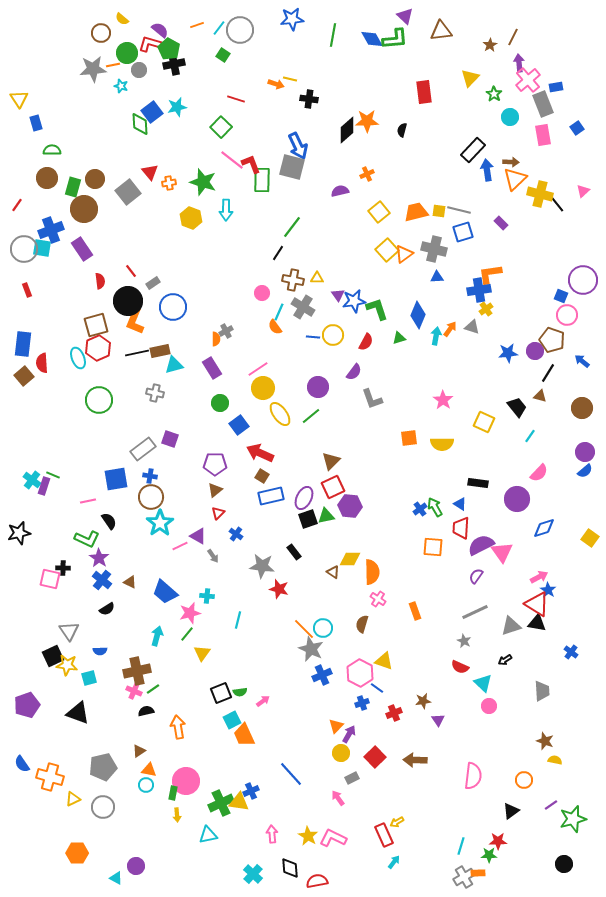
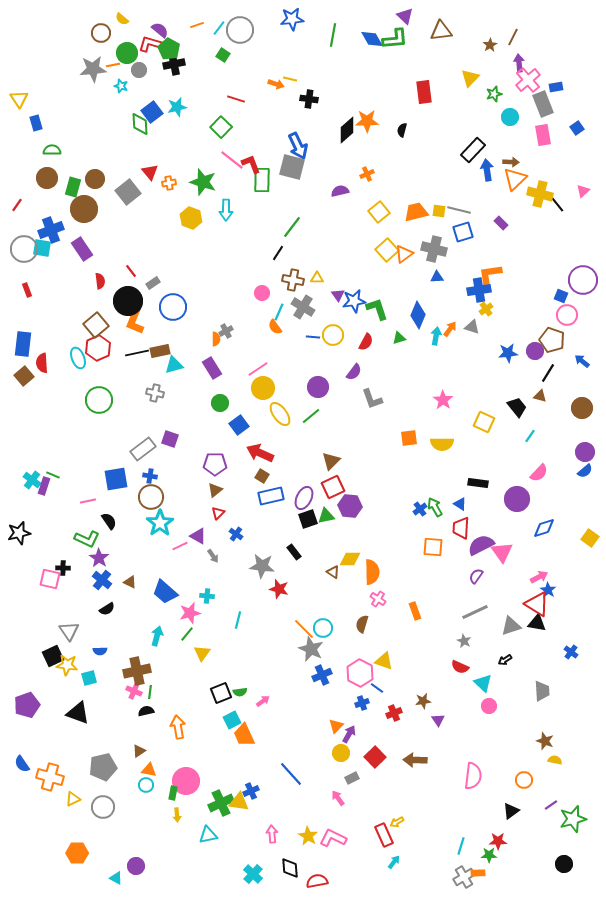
green star at (494, 94): rotated 21 degrees clockwise
brown square at (96, 325): rotated 25 degrees counterclockwise
green line at (153, 689): moved 3 px left, 3 px down; rotated 48 degrees counterclockwise
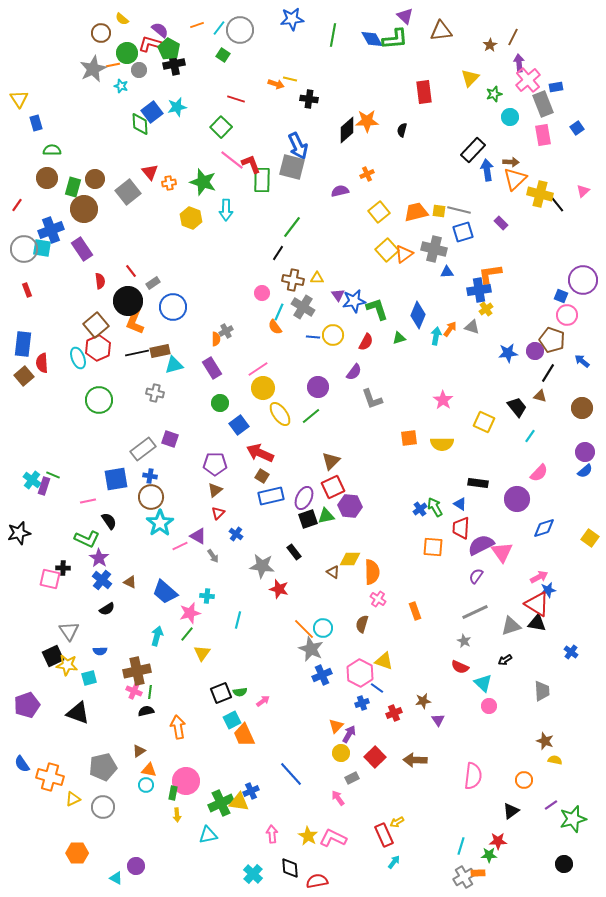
gray star at (93, 69): rotated 20 degrees counterclockwise
blue triangle at (437, 277): moved 10 px right, 5 px up
blue star at (548, 590): rotated 28 degrees clockwise
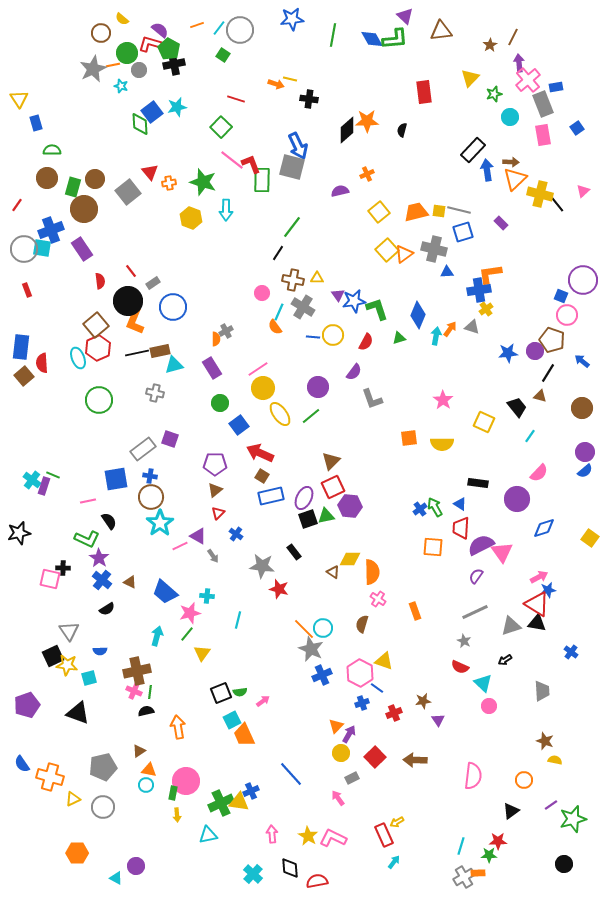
blue rectangle at (23, 344): moved 2 px left, 3 px down
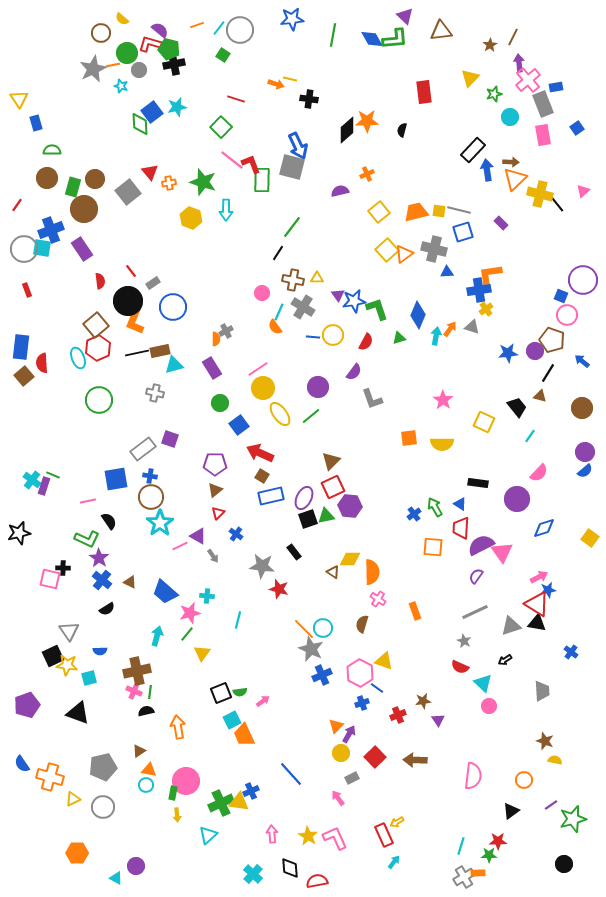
green pentagon at (169, 49): rotated 15 degrees counterclockwise
blue cross at (420, 509): moved 6 px left, 5 px down
red cross at (394, 713): moved 4 px right, 2 px down
cyan triangle at (208, 835): rotated 30 degrees counterclockwise
pink L-shape at (333, 838): moved 2 px right; rotated 40 degrees clockwise
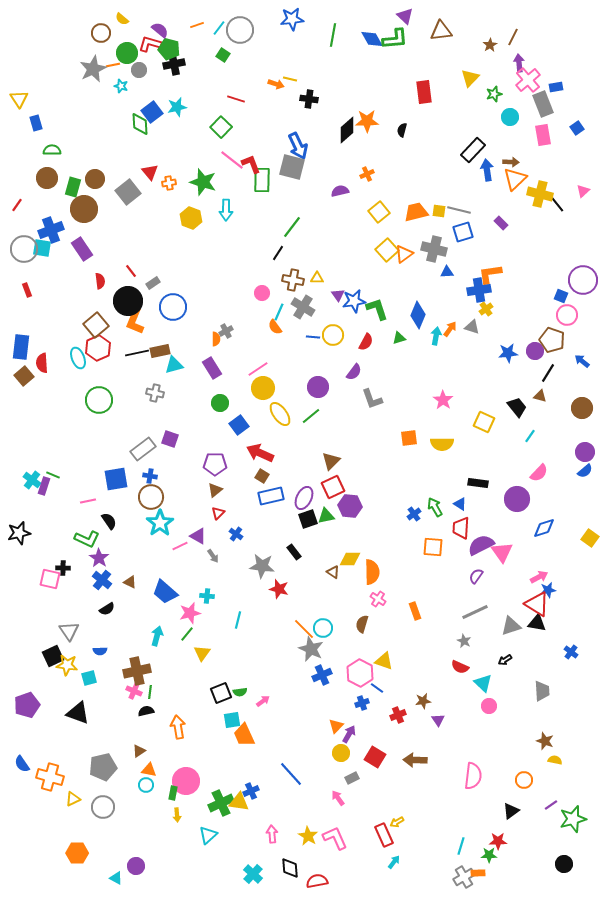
cyan square at (232, 720): rotated 18 degrees clockwise
red square at (375, 757): rotated 15 degrees counterclockwise
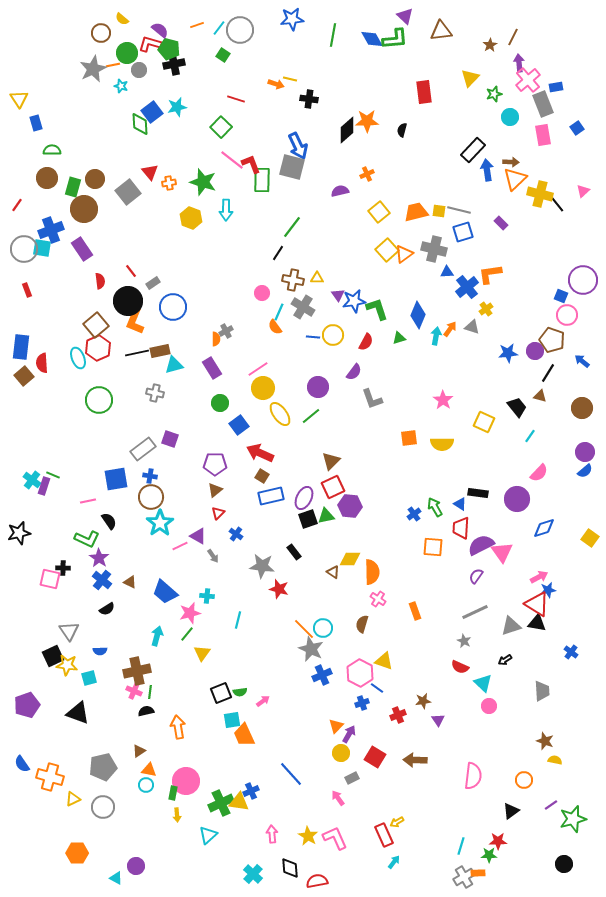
blue cross at (479, 290): moved 12 px left, 3 px up; rotated 30 degrees counterclockwise
black rectangle at (478, 483): moved 10 px down
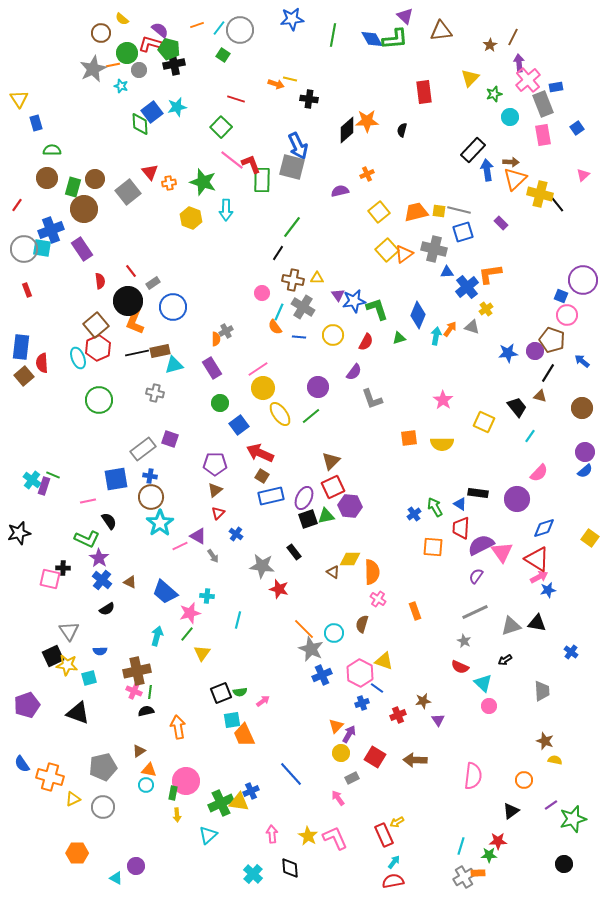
pink triangle at (583, 191): moved 16 px up
blue line at (313, 337): moved 14 px left
red triangle at (537, 604): moved 45 px up
cyan circle at (323, 628): moved 11 px right, 5 px down
red semicircle at (317, 881): moved 76 px right
